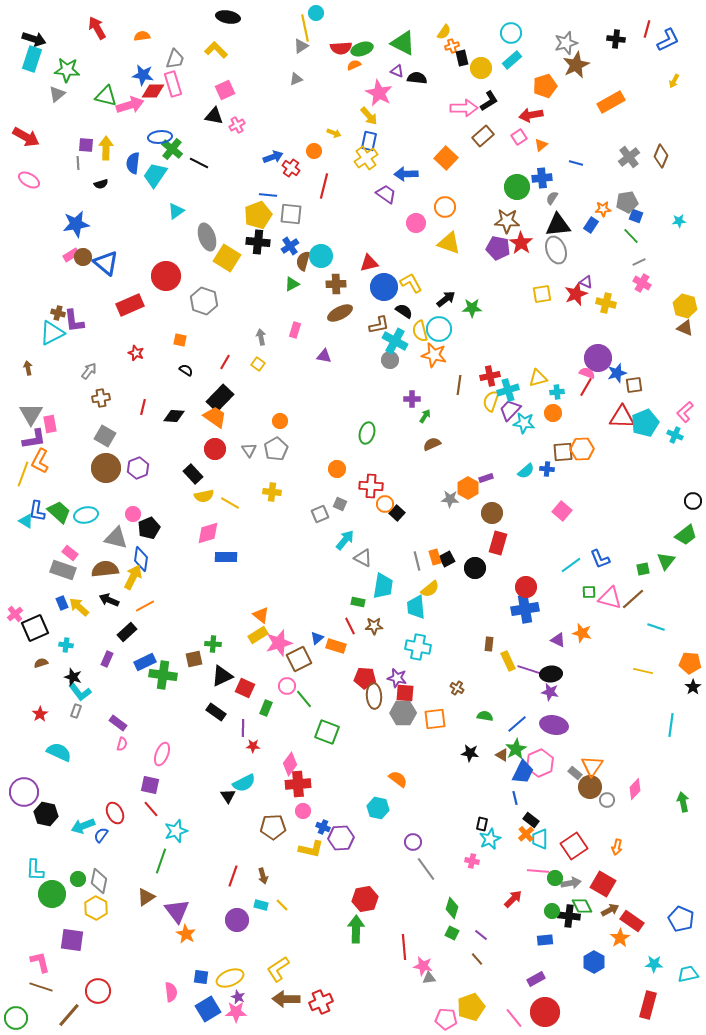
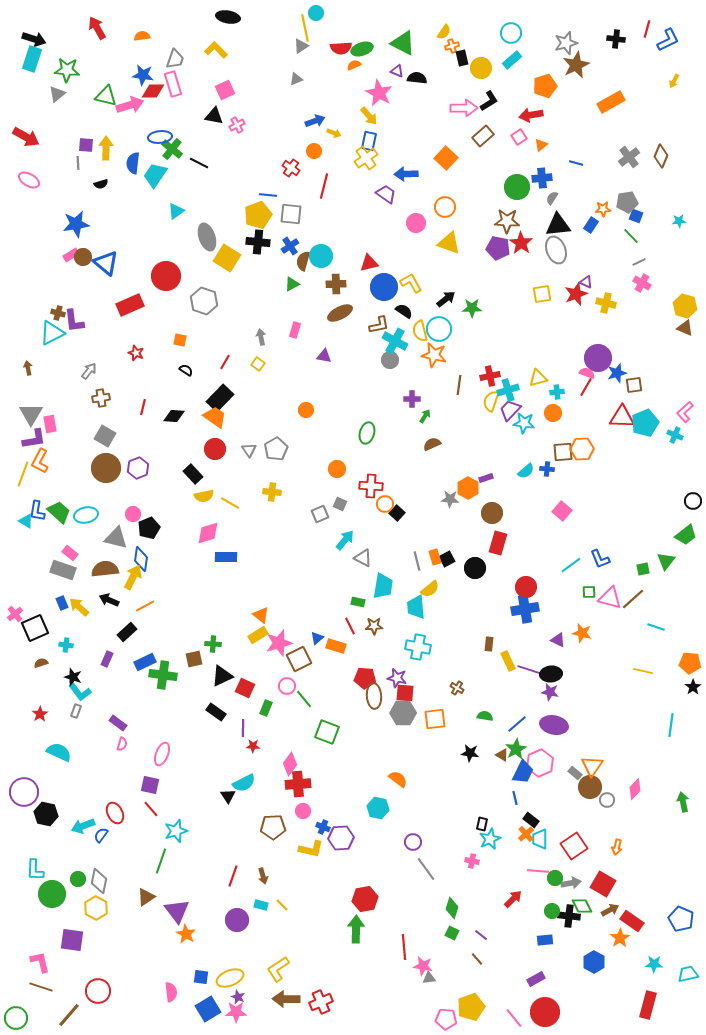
blue arrow at (273, 157): moved 42 px right, 36 px up
orange circle at (280, 421): moved 26 px right, 11 px up
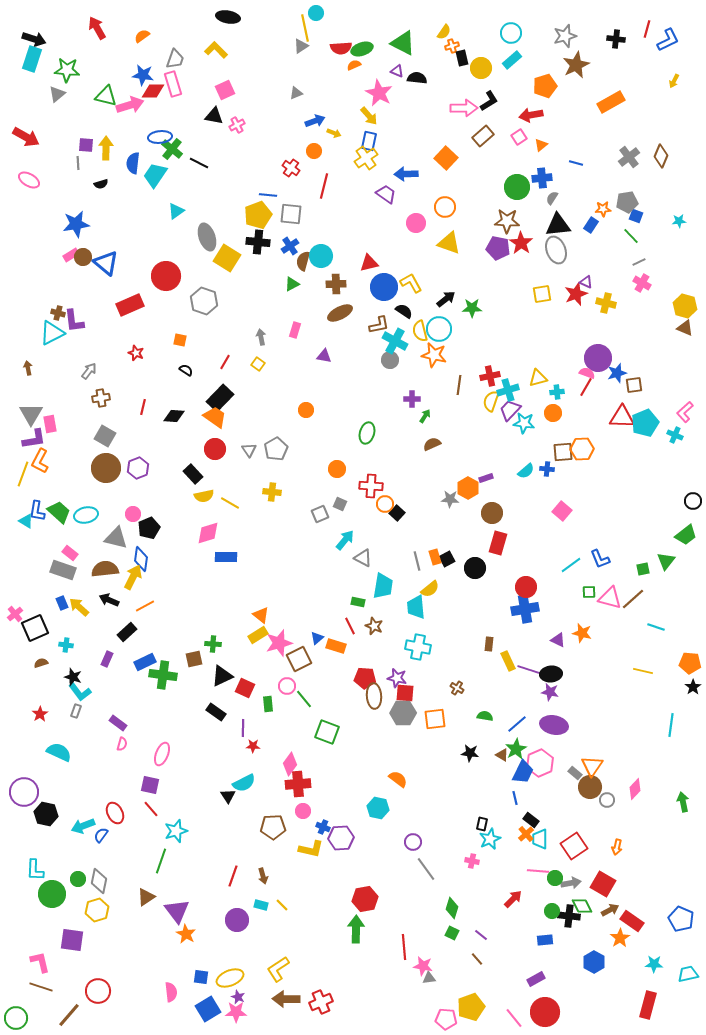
orange semicircle at (142, 36): rotated 28 degrees counterclockwise
gray star at (566, 43): moved 1 px left, 7 px up
gray triangle at (296, 79): moved 14 px down
brown star at (374, 626): rotated 24 degrees clockwise
green rectangle at (266, 708): moved 2 px right, 4 px up; rotated 28 degrees counterclockwise
yellow hexagon at (96, 908): moved 1 px right, 2 px down; rotated 15 degrees clockwise
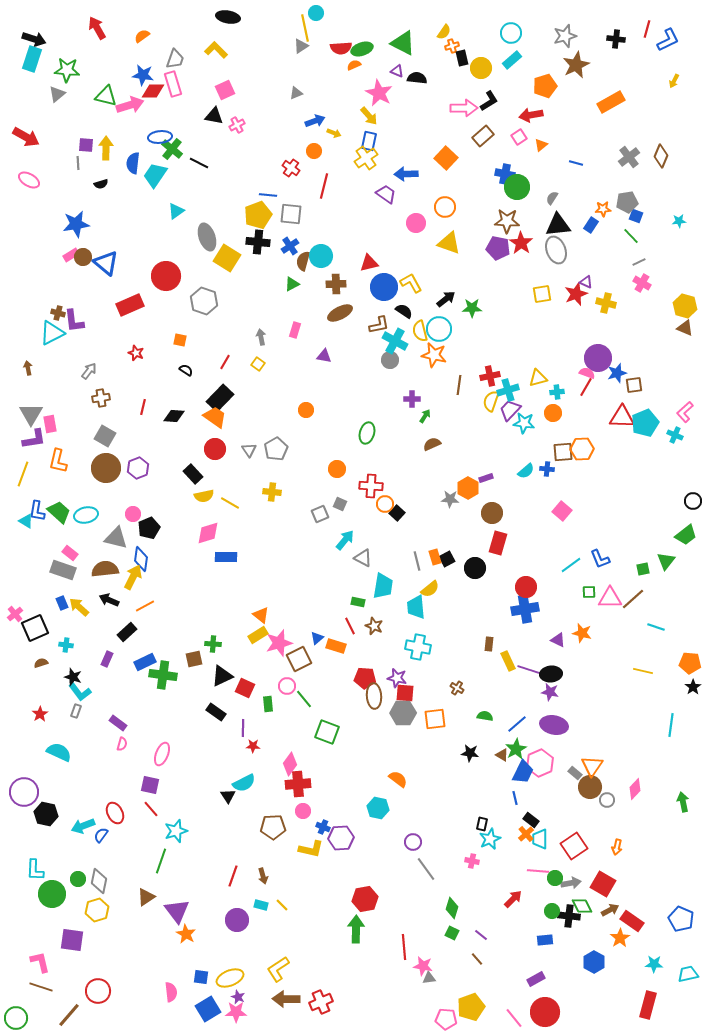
blue cross at (542, 178): moved 37 px left, 4 px up; rotated 18 degrees clockwise
orange L-shape at (40, 461): moved 18 px right; rotated 15 degrees counterclockwise
pink triangle at (610, 598): rotated 15 degrees counterclockwise
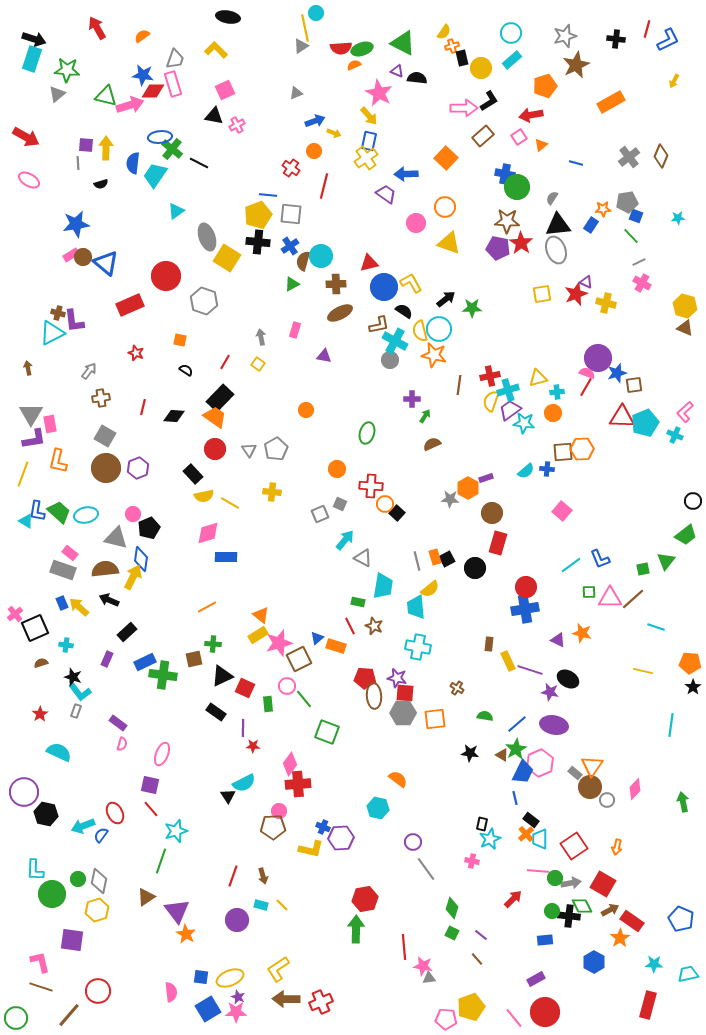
cyan star at (679, 221): moved 1 px left, 3 px up
purple trapezoid at (510, 410): rotated 10 degrees clockwise
orange line at (145, 606): moved 62 px right, 1 px down
black ellipse at (551, 674): moved 17 px right, 5 px down; rotated 35 degrees clockwise
pink circle at (303, 811): moved 24 px left
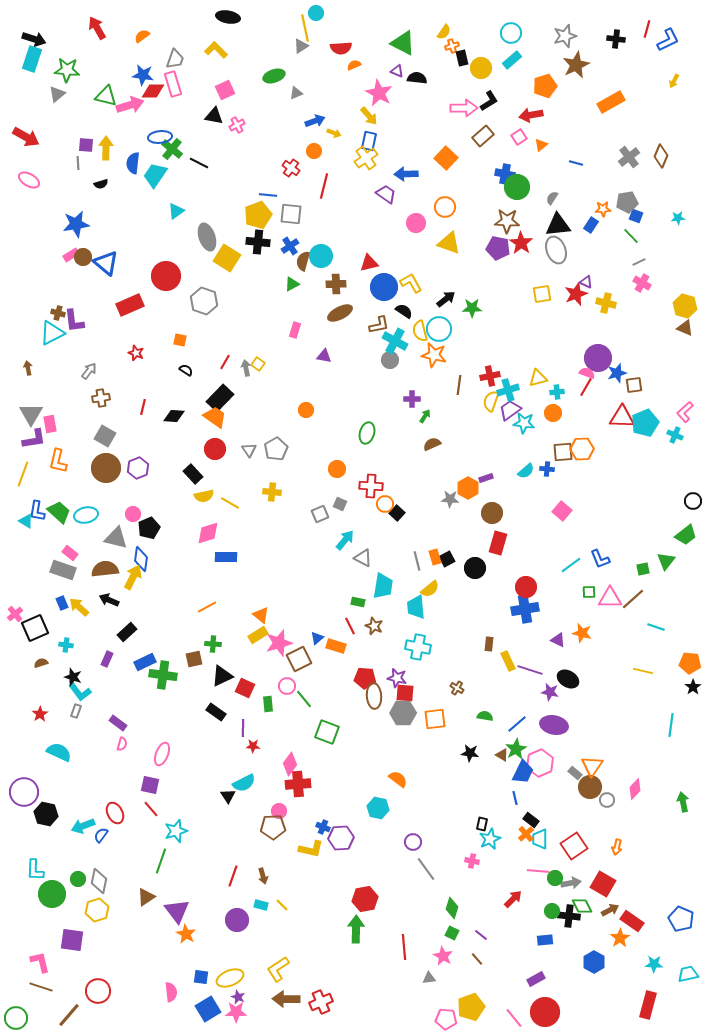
green ellipse at (362, 49): moved 88 px left, 27 px down
gray arrow at (261, 337): moved 15 px left, 31 px down
pink star at (423, 966): moved 20 px right, 10 px up; rotated 18 degrees clockwise
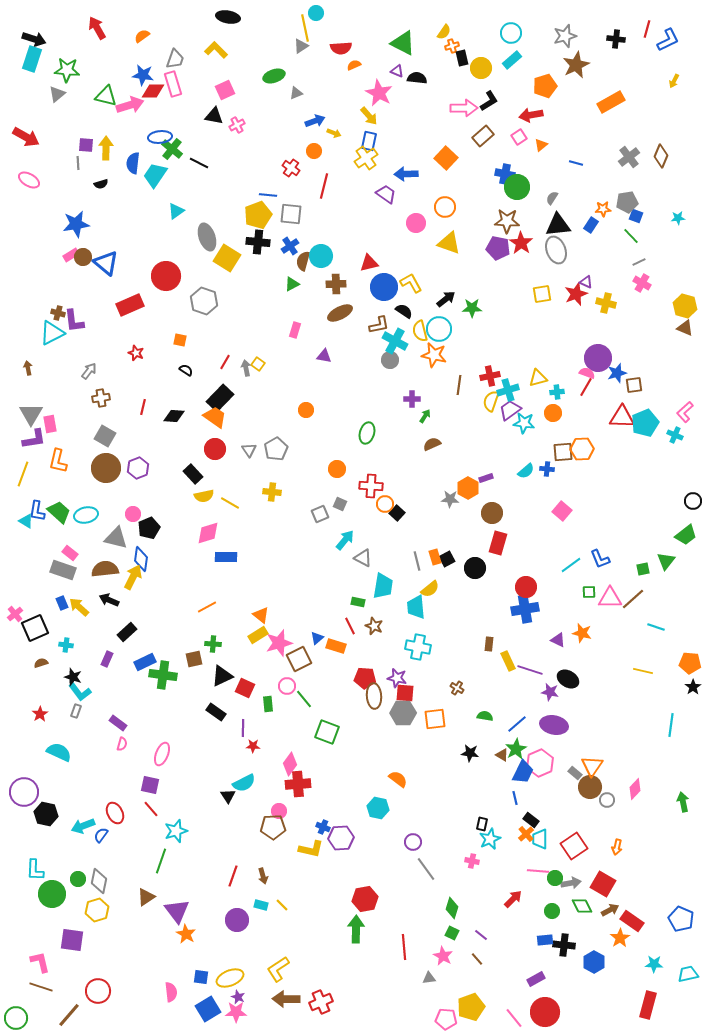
black cross at (569, 916): moved 5 px left, 29 px down
